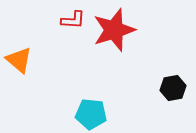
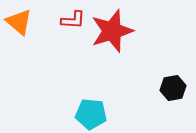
red star: moved 2 px left, 1 px down
orange triangle: moved 38 px up
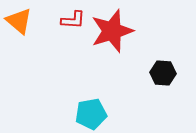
orange triangle: moved 1 px up
black hexagon: moved 10 px left, 15 px up; rotated 15 degrees clockwise
cyan pentagon: rotated 16 degrees counterclockwise
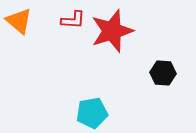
cyan pentagon: moved 1 px right, 1 px up
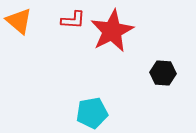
red star: rotated 9 degrees counterclockwise
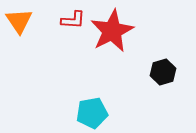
orange triangle: rotated 16 degrees clockwise
black hexagon: moved 1 px up; rotated 20 degrees counterclockwise
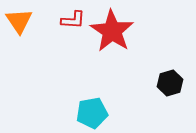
red star: rotated 12 degrees counterclockwise
black hexagon: moved 7 px right, 11 px down
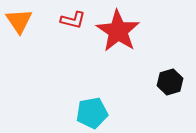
red L-shape: rotated 10 degrees clockwise
red star: moved 6 px right
black hexagon: moved 1 px up
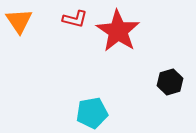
red L-shape: moved 2 px right, 1 px up
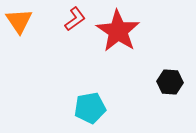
red L-shape: rotated 50 degrees counterclockwise
black hexagon: rotated 20 degrees clockwise
cyan pentagon: moved 2 px left, 5 px up
